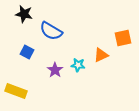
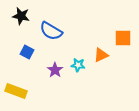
black star: moved 3 px left, 2 px down
orange square: rotated 12 degrees clockwise
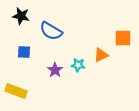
blue square: moved 3 px left; rotated 24 degrees counterclockwise
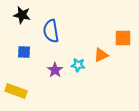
black star: moved 1 px right, 1 px up
blue semicircle: rotated 50 degrees clockwise
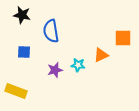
purple star: rotated 21 degrees clockwise
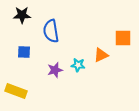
black star: rotated 12 degrees counterclockwise
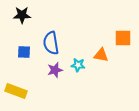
blue semicircle: moved 12 px down
orange triangle: rotated 35 degrees clockwise
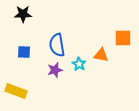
black star: moved 1 px right, 1 px up
blue semicircle: moved 6 px right, 2 px down
cyan star: moved 1 px right, 1 px up; rotated 24 degrees clockwise
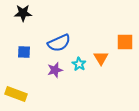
black star: moved 1 px up
orange square: moved 2 px right, 4 px down
blue semicircle: moved 2 px right, 2 px up; rotated 105 degrees counterclockwise
orange triangle: moved 3 px down; rotated 49 degrees clockwise
yellow rectangle: moved 3 px down
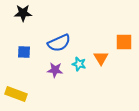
orange square: moved 1 px left
cyan star: rotated 16 degrees counterclockwise
purple star: rotated 21 degrees clockwise
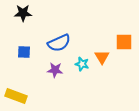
orange triangle: moved 1 px right, 1 px up
cyan star: moved 3 px right
yellow rectangle: moved 2 px down
